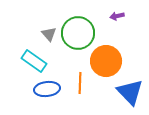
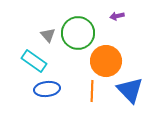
gray triangle: moved 1 px left, 1 px down
orange line: moved 12 px right, 8 px down
blue triangle: moved 2 px up
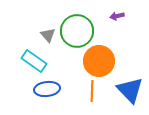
green circle: moved 1 px left, 2 px up
orange circle: moved 7 px left
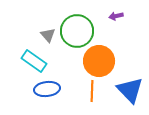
purple arrow: moved 1 px left
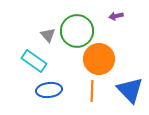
orange circle: moved 2 px up
blue ellipse: moved 2 px right, 1 px down
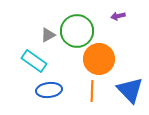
purple arrow: moved 2 px right
gray triangle: rotated 42 degrees clockwise
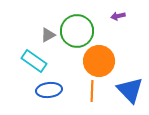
orange circle: moved 2 px down
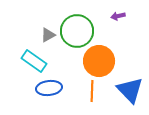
blue ellipse: moved 2 px up
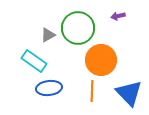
green circle: moved 1 px right, 3 px up
orange circle: moved 2 px right, 1 px up
blue triangle: moved 1 px left, 3 px down
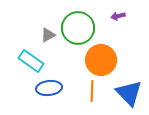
cyan rectangle: moved 3 px left
